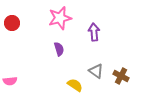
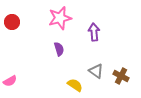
red circle: moved 1 px up
pink semicircle: rotated 24 degrees counterclockwise
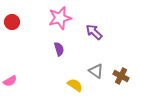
purple arrow: rotated 42 degrees counterclockwise
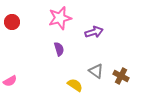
purple arrow: rotated 120 degrees clockwise
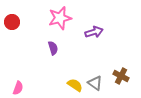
purple semicircle: moved 6 px left, 1 px up
gray triangle: moved 1 px left, 12 px down
pink semicircle: moved 8 px right, 7 px down; rotated 40 degrees counterclockwise
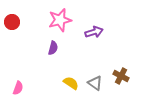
pink star: moved 2 px down
purple semicircle: rotated 32 degrees clockwise
yellow semicircle: moved 4 px left, 2 px up
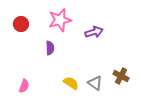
red circle: moved 9 px right, 2 px down
purple semicircle: moved 3 px left; rotated 16 degrees counterclockwise
pink semicircle: moved 6 px right, 2 px up
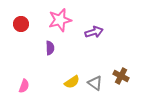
yellow semicircle: moved 1 px right, 1 px up; rotated 112 degrees clockwise
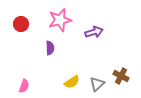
gray triangle: moved 2 px right, 1 px down; rotated 42 degrees clockwise
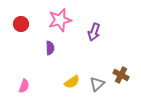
purple arrow: rotated 126 degrees clockwise
brown cross: moved 1 px up
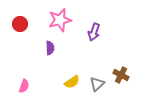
red circle: moved 1 px left
